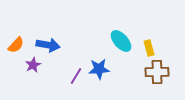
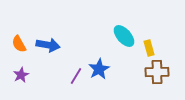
cyan ellipse: moved 3 px right, 5 px up
orange semicircle: moved 3 px right, 1 px up; rotated 108 degrees clockwise
purple star: moved 12 px left, 10 px down
blue star: rotated 25 degrees counterclockwise
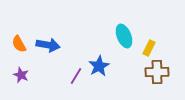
cyan ellipse: rotated 20 degrees clockwise
yellow rectangle: rotated 42 degrees clockwise
blue star: moved 3 px up
purple star: rotated 21 degrees counterclockwise
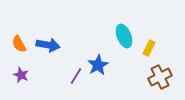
blue star: moved 1 px left, 1 px up
brown cross: moved 3 px right, 5 px down; rotated 25 degrees counterclockwise
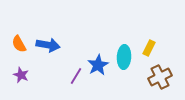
cyan ellipse: moved 21 px down; rotated 25 degrees clockwise
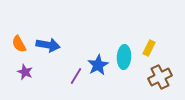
purple star: moved 4 px right, 3 px up
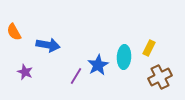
orange semicircle: moved 5 px left, 12 px up
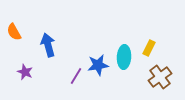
blue arrow: rotated 115 degrees counterclockwise
blue star: rotated 20 degrees clockwise
brown cross: rotated 10 degrees counterclockwise
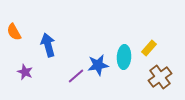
yellow rectangle: rotated 14 degrees clockwise
purple line: rotated 18 degrees clockwise
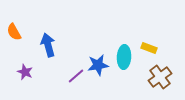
yellow rectangle: rotated 70 degrees clockwise
